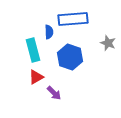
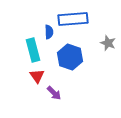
red triangle: moved 1 px right, 1 px up; rotated 35 degrees counterclockwise
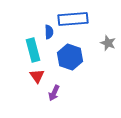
purple arrow: rotated 70 degrees clockwise
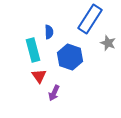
blue rectangle: moved 17 px right; rotated 52 degrees counterclockwise
red triangle: moved 2 px right
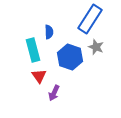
gray star: moved 12 px left, 4 px down
